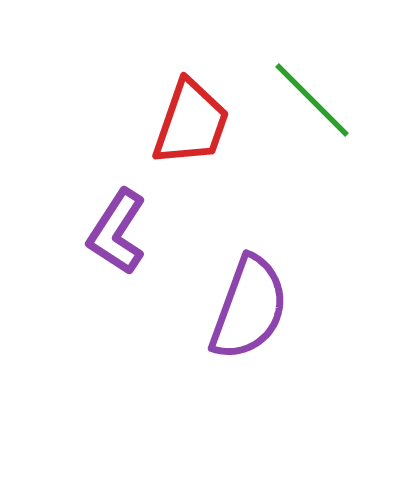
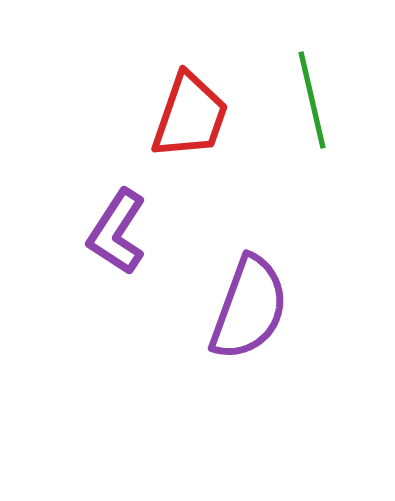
green line: rotated 32 degrees clockwise
red trapezoid: moved 1 px left, 7 px up
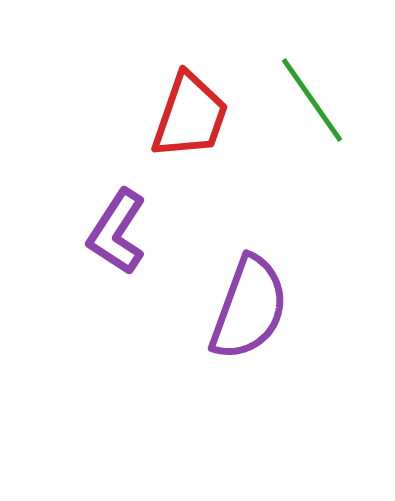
green line: rotated 22 degrees counterclockwise
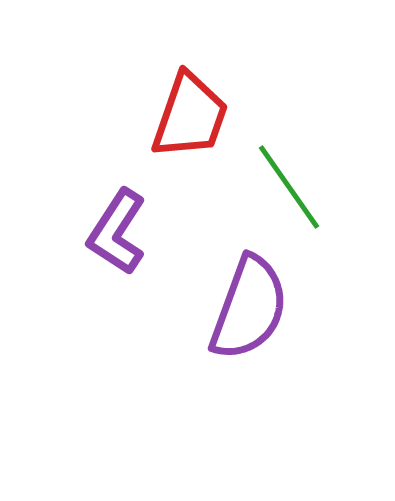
green line: moved 23 px left, 87 px down
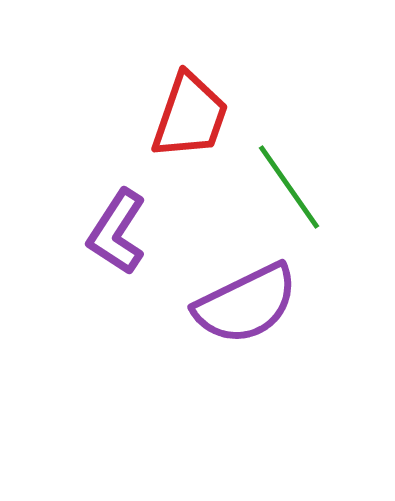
purple semicircle: moved 3 px left, 4 px up; rotated 44 degrees clockwise
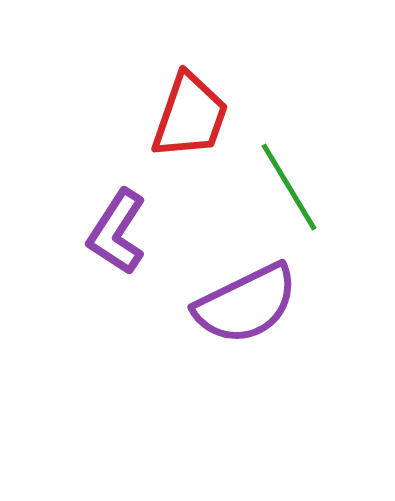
green line: rotated 4 degrees clockwise
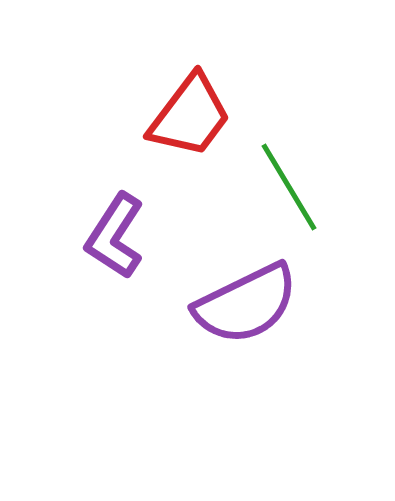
red trapezoid: rotated 18 degrees clockwise
purple L-shape: moved 2 px left, 4 px down
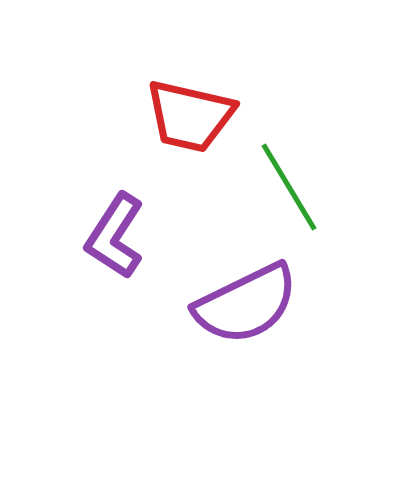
red trapezoid: rotated 66 degrees clockwise
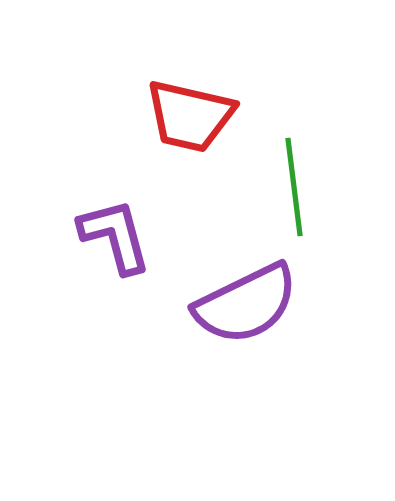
green line: moved 5 px right; rotated 24 degrees clockwise
purple L-shape: rotated 132 degrees clockwise
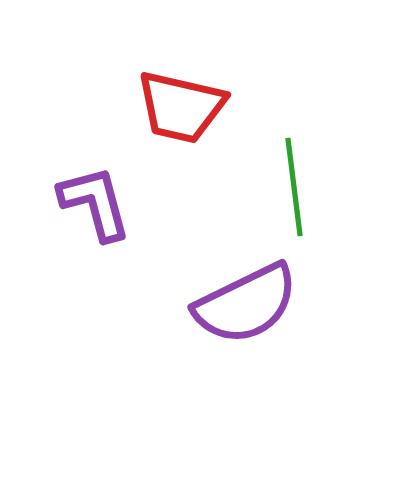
red trapezoid: moved 9 px left, 9 px up
purple L-shape: moved 20 px left, 33 px up
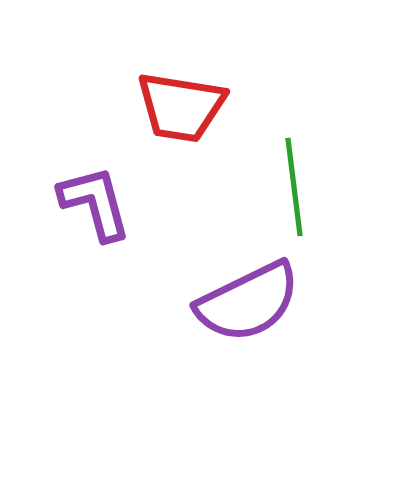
red trapezoid: rotated 4 degrees counterclockwise
purple semicircle: moved 2 px right, 2 px up
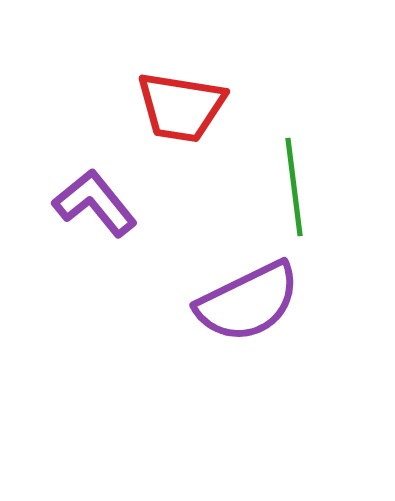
purple L-shape: rotated 24 degrees counterclockwise
